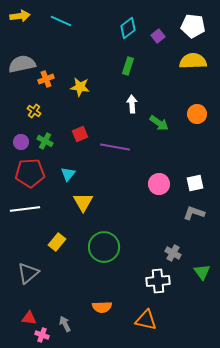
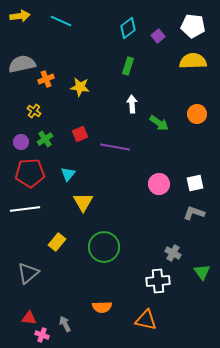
green cross: moved 2 px up; rotated 28 degrees clockwise
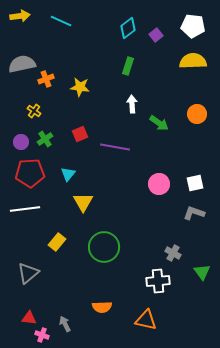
purple square: moved 2 px left, 1 px up
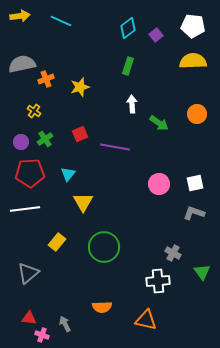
yellow star: rotated 24 degrees counterclockwise
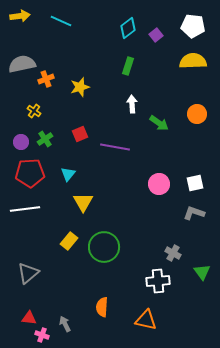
yellow rectangle: moved 12 px right, 1 px up
orange semicircle: rotated 96 degrees clockwise
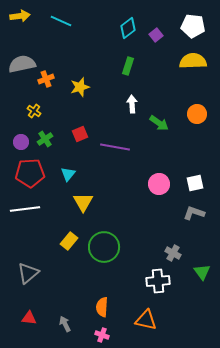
pink cross: moved 60 px right
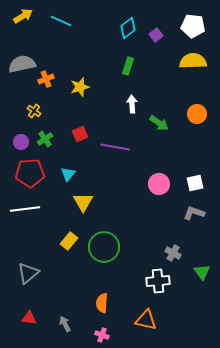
yellow arrow: moved 3 px right; rotated 24 degrees counterclockwise
orange semicircle: moved 4 px up
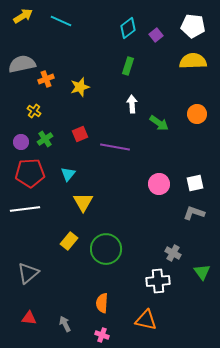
green circle: moved 2 px right, 2 px down
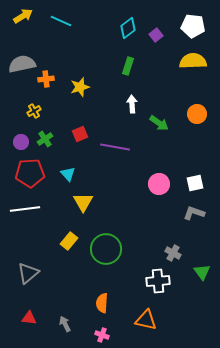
orange cross: rotated 14 degrees clockwise
yellow cross: rotated 24 degrees clockwise
cyan triangle: rotated 21 degrees counterclockwise
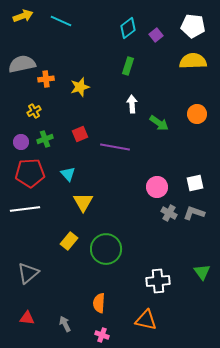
yellow arrow: rotated 12 degrees clockwise
green cross: rotated 14 degrees clockwise
pink circle: moved 2 px left, 3 px down
gray cross: moved 4 px left, 40 px up
orange semicircle: moved 3 px left
red triangle: moved 2 px left
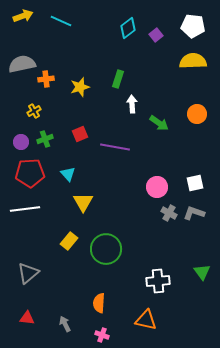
green rectangle: moved 10 px left, 13 px down
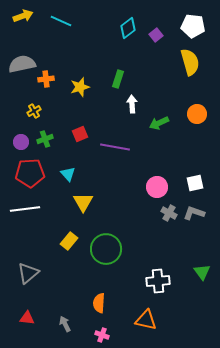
yellow semicircle: moved 3 px left, 1 px down; rotated 76 degrees clockwise
green arrow: rotated 120 degrees clockwise
